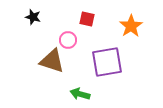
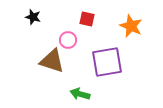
orange star: rotated 15 degrees counterclockwise
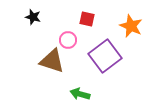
purple square: moved 2 px left, 6 px up; rotated 28 degrees counterclockwise
